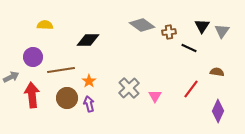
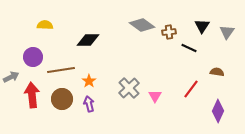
gray triangle: moved 5 px right, 1 px down
brown circle: moved 5 px left, 1 px down
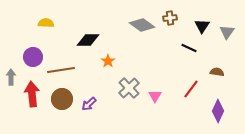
yellow semicircle: moved 1 px right, 2 px up
brown cross: moved 1 px right, 14 px up
gray arrow: rotated 63 degrees counterclockwise
orange star: moved 19 px right, 20 px up
red arrow: moved 1 px up
purple arrow: rotated 119 degrees counterclockwise
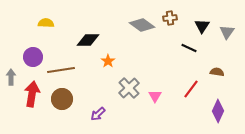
red arrow: rotated 15 degrees clockwise
purple arrow: moved 9 px right, 10 px down
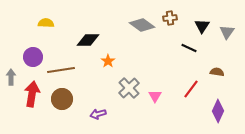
purple arrow: rotated 28 degrees clockwise
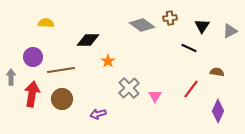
gray triangle: moved 3 px right, 1 px up; rotated 28 degrees clockwise
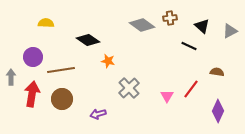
black triangle: rotated 21 degrees counterclockwise
black diamond: rotated 35 degrees clockwise
black line: moved 2 px up
orange star: rotated 24 degrees counterclockwise
pink triangle: moved 12 px right
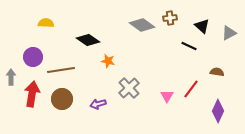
gray triangle: moved 1 px left, 2 px down
purple arrow: moved 10 px up
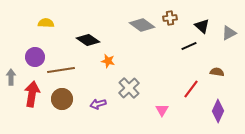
black line: rotated 49 degrees counterclockwise
purple circle: moved 2 px right
pink triangle: moved 5 px left, 14 px down
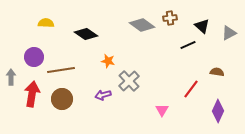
black diamond: moved 2 px left, 6 px up
black line: moved 1 px left, 1 px up
purple circle: moved 1 px left
gray cross: moved 7 px up
purple arrow: moved 5 px right, 9 px up
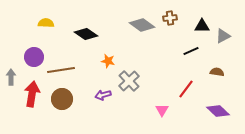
black triangle: rotated 42 degrees counterclockwise
gray triangle: moved 6 px left, 3 px down
black line: moved 3 px right, 6 px down
red line: moved 5 px left
purple diamond: rotated 70 degrees counterclockwise
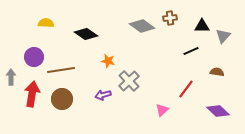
gray diamond: moved 1 px down
gray triangle: rotated 21 degrees counterclockwise
pink triangle: rotated 16 degrees clockwise
